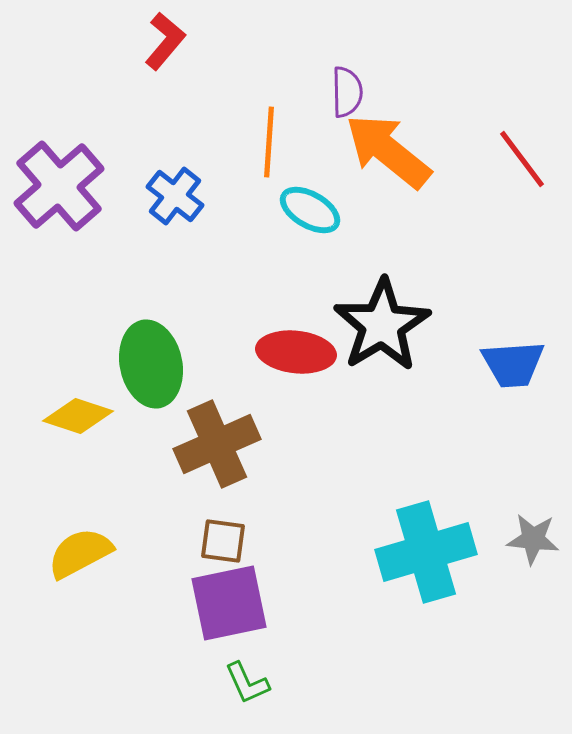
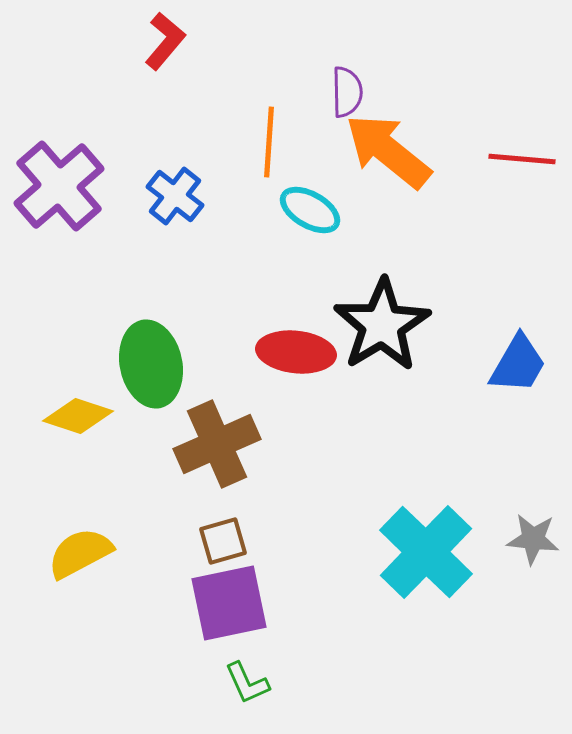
red line: rotated 48 degrees counterclockwise
blue trapezoid: moved 5 px right; rotated 56 degrees counterclockwise
brown square: rotated 24 degrees counterclockwise
cyan cross: rotated 30 degrees counterclockwise
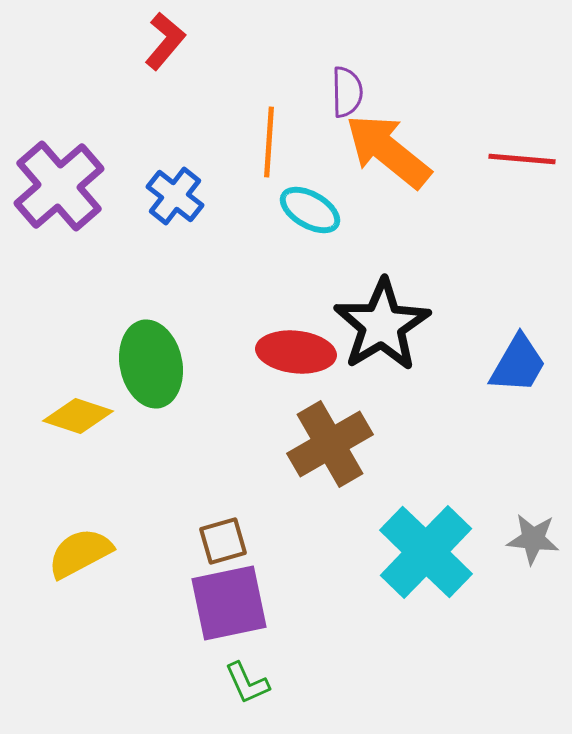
brown cross: moved 113 px right; rotated 6 degrees counterclockwise
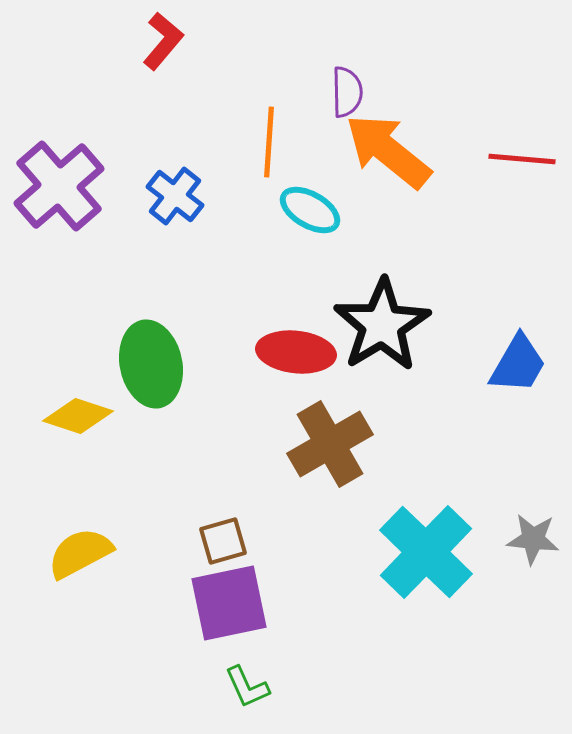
red L-shape: moved 2 px left
green L-shape: moved 4 px down
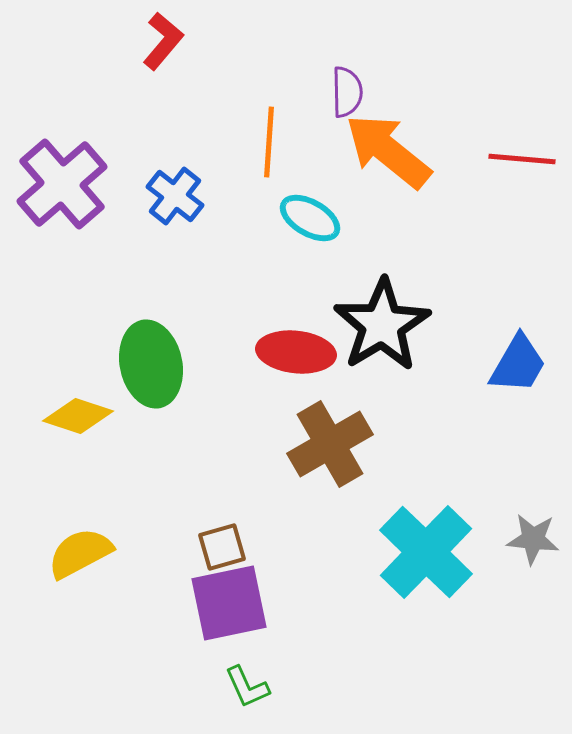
purple cross: moved 3 px right, 2 px up
cyan ellipse: moved 8 px down
brown square: moved 1 px left, 6 px down
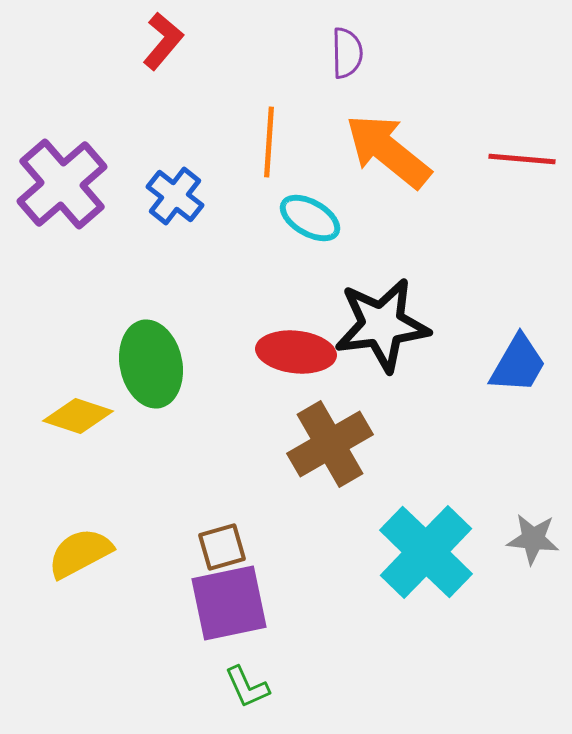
purple semicircle: moved 39 px up
black star: rotated 24 degrees clockwise
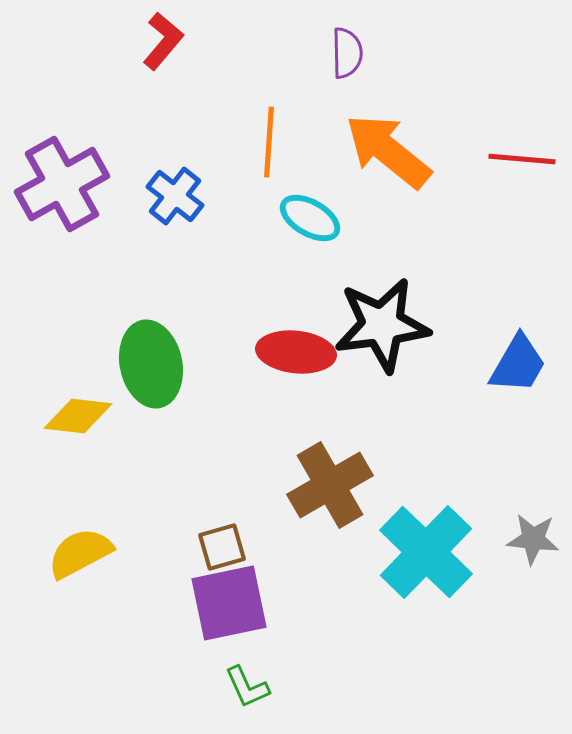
purple cross: rotated 12 degrees clockwise
yellow diamond: rotated 12 degrees counterclockwise
brown cross: moved 41 px down
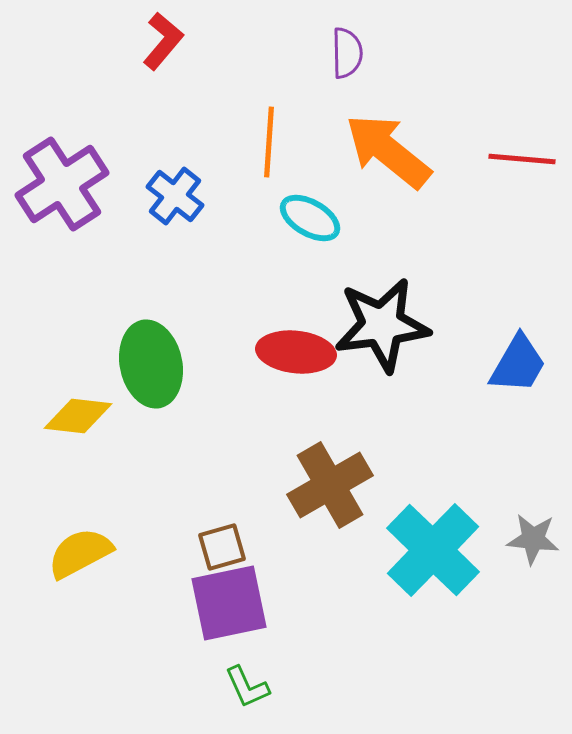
purple cross: rotated 4 degrees counterclockwise
cyan cross: moved 7 px right, 2 px up
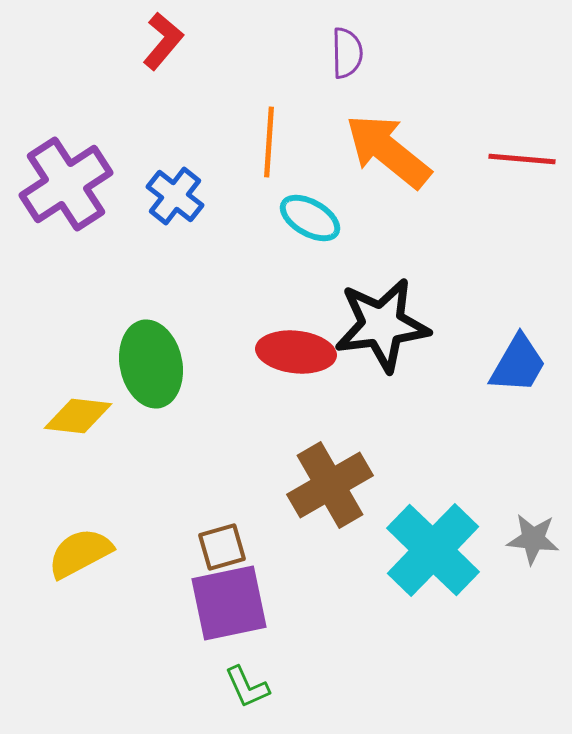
purple cross: moved 4 px right
